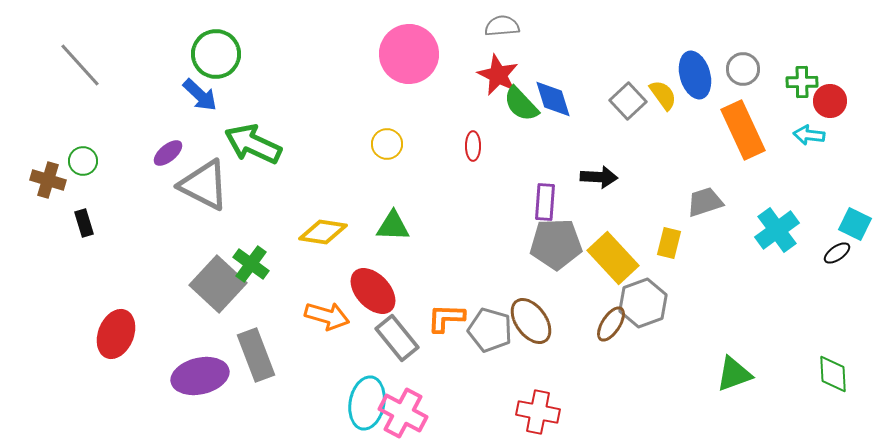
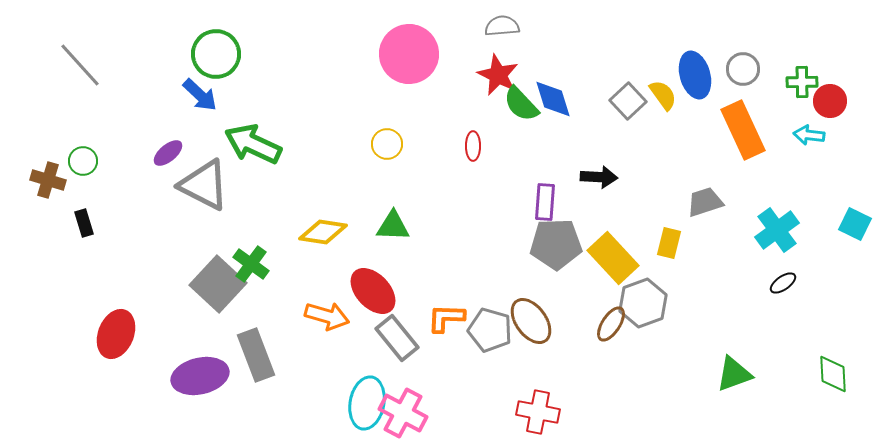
black ellipse at (837, 253): moved 54 px left, 30 px down
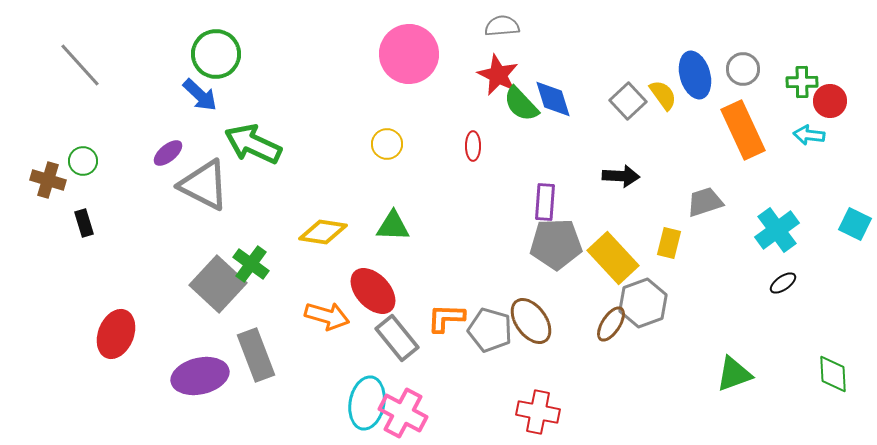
black arrow at (599, 177): moved 22 px right, 1 px up
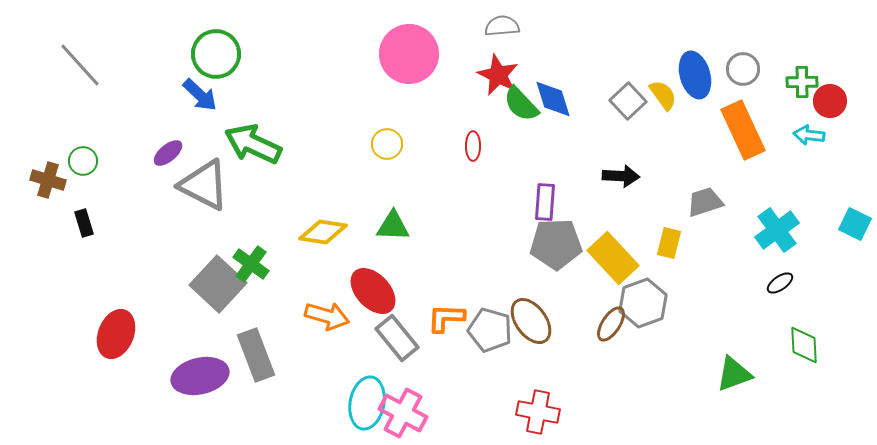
black ellipse at (783, 283): moved 3 px left
green diamond at (833, 374): moved 29 px left, 29 px up
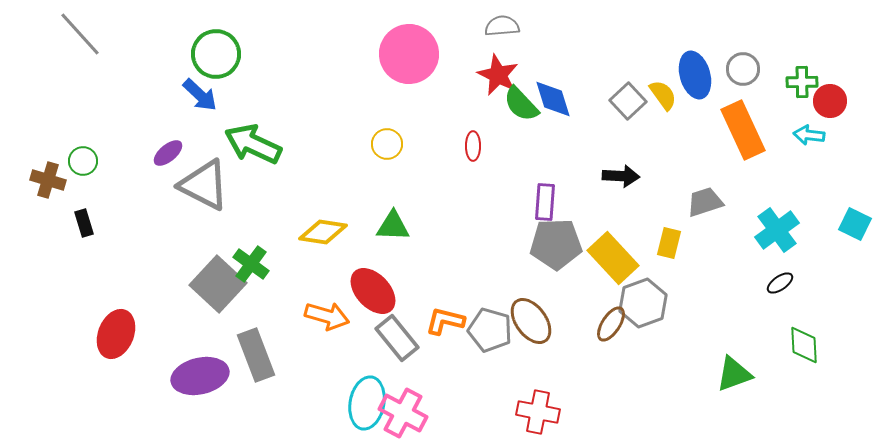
gray line at (80, 65): moved 31 px up
orange L-shape at (446, 318): moved 1 px left, 3 px down; rotated 12 degrees clockwise
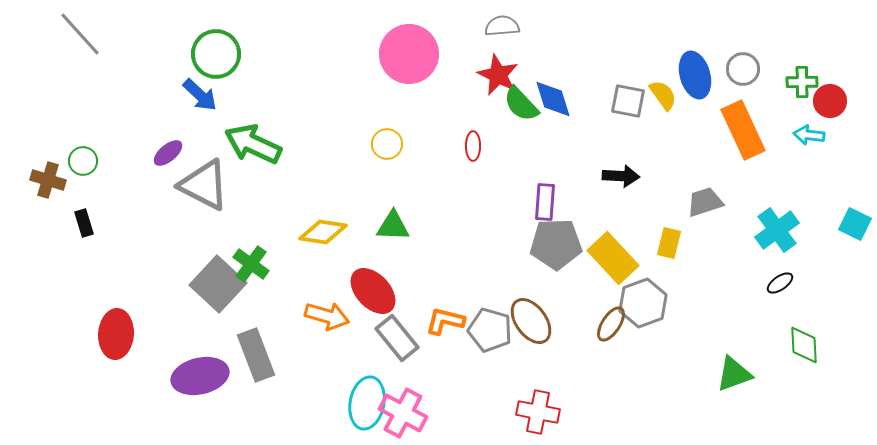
gray square at (628, 101): rotated 36 degrees counterclockwise
red ellipse at (116, 334): rotated 18 degrees counterclockwise
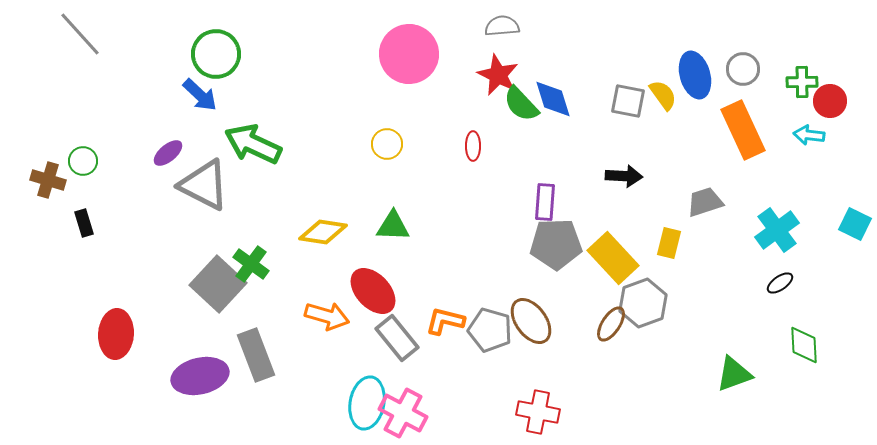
black arrow at (621, 176): moved 3 px right
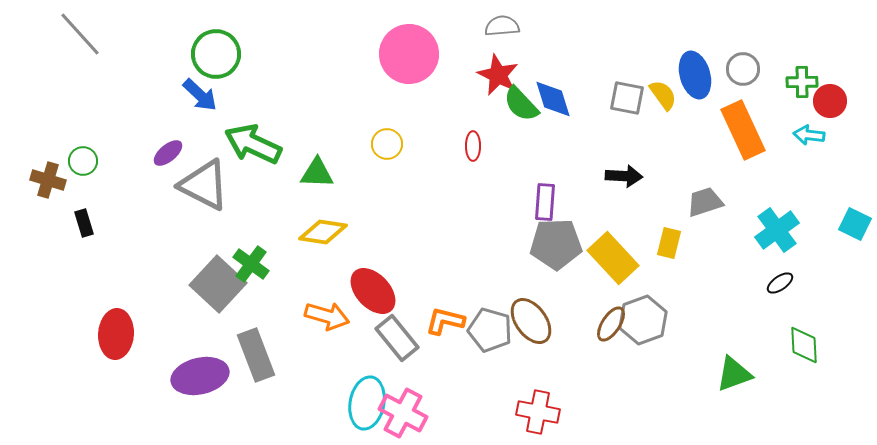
gray square at (628, 101): moved 1 px left, 3 px up
green triangle at (393, 226): moved 76 px left, 53 px up
gray hexagon at (643, 303): moved 17 px down
